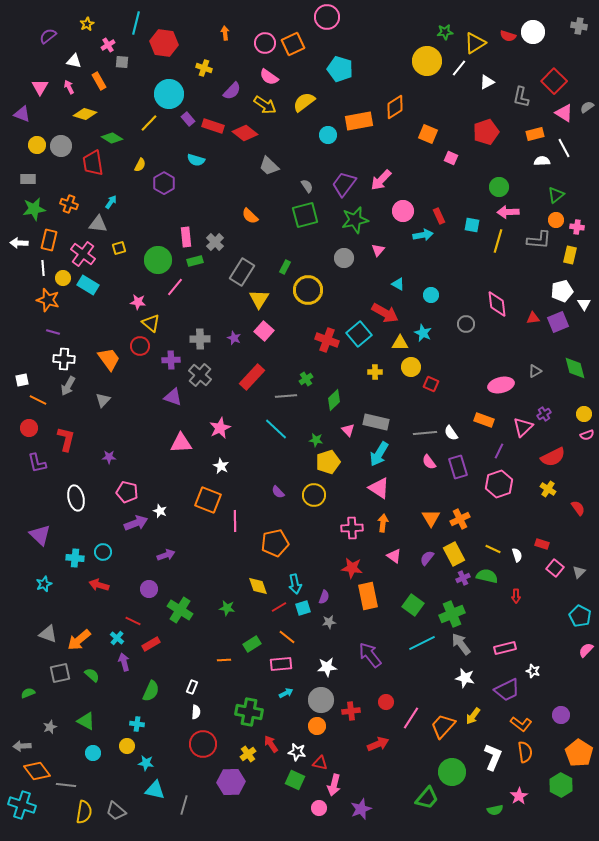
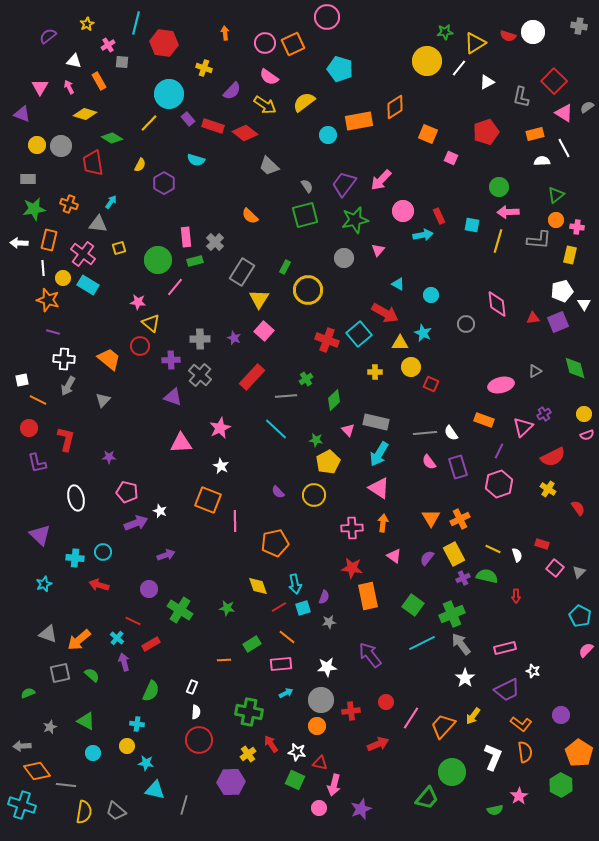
orange trapezoid at (109, 359): rotated 15 degrees counterclockwise
yellow pentagon at (328, 462): rotated 10 degrees counterclockwise
white star at (465, 678): rotated 24 degrees clockwise
red circle at (203, 744): moved 4 px left, 4 px up
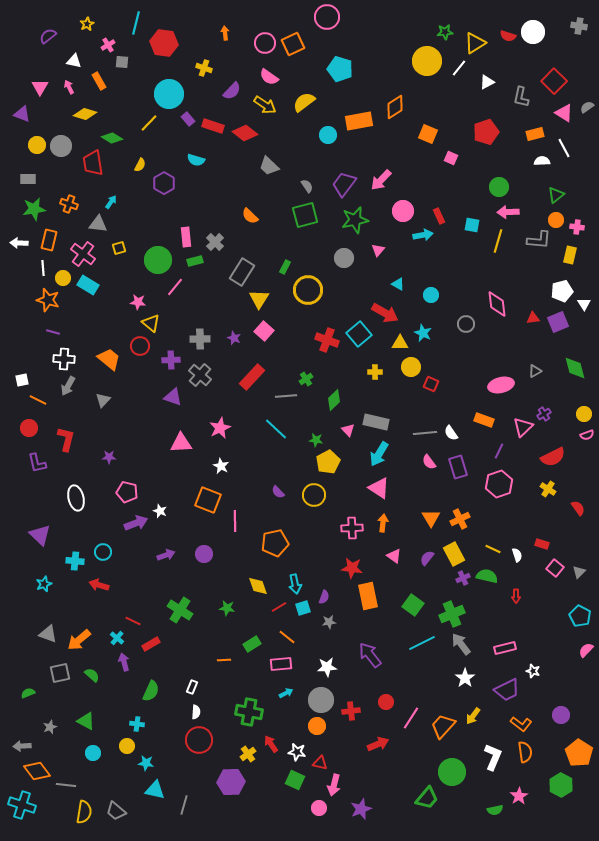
cyan cross at (75, 558): moved 3 px down
purple circle at (149, 589): moved 55 px right, 35 px up
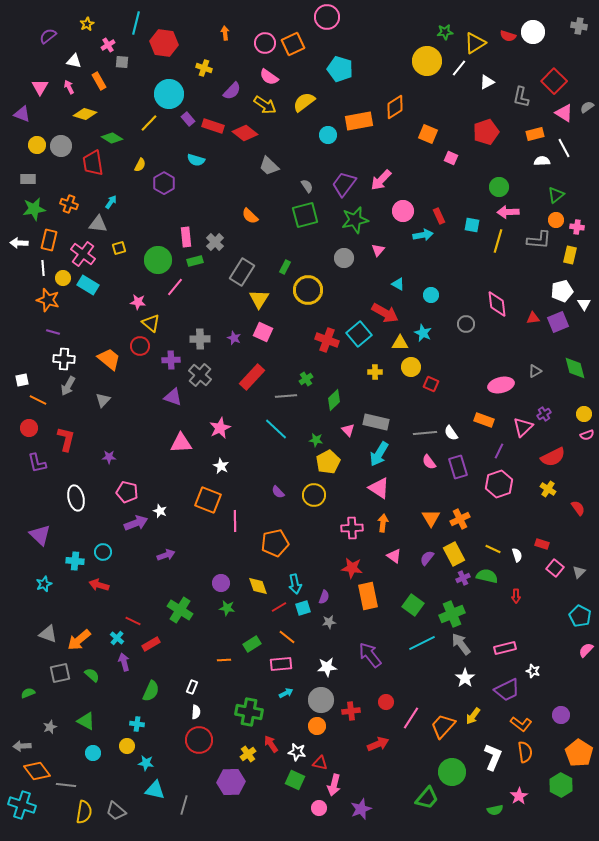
pink square at (264, 331): moved 1 px left, 1 px down; rotated 18 degrees counterclockwise
purple circle at (204, 554): moved 17 px right, 29 px down
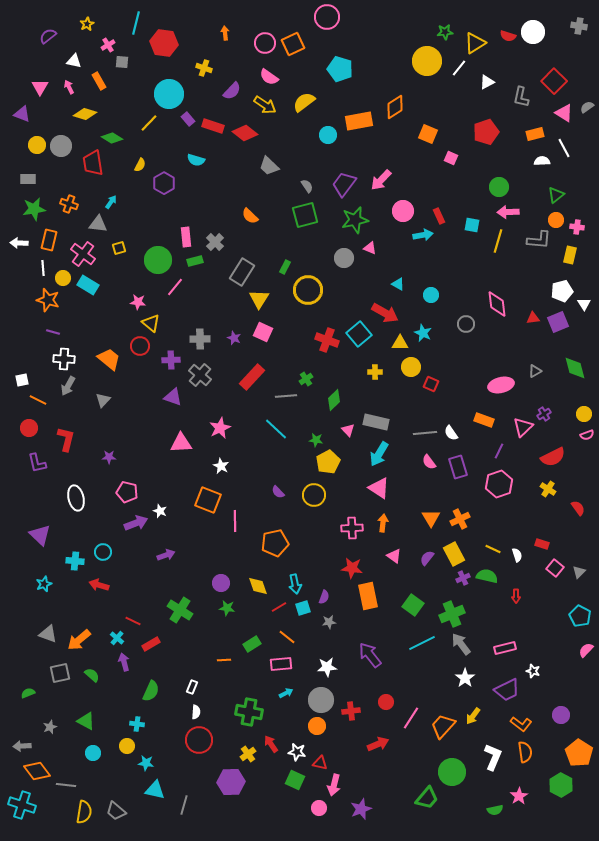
pink triangle at (378, 250): moved 8 px left, 2 px up; rotated 48 degrees counterclockwise
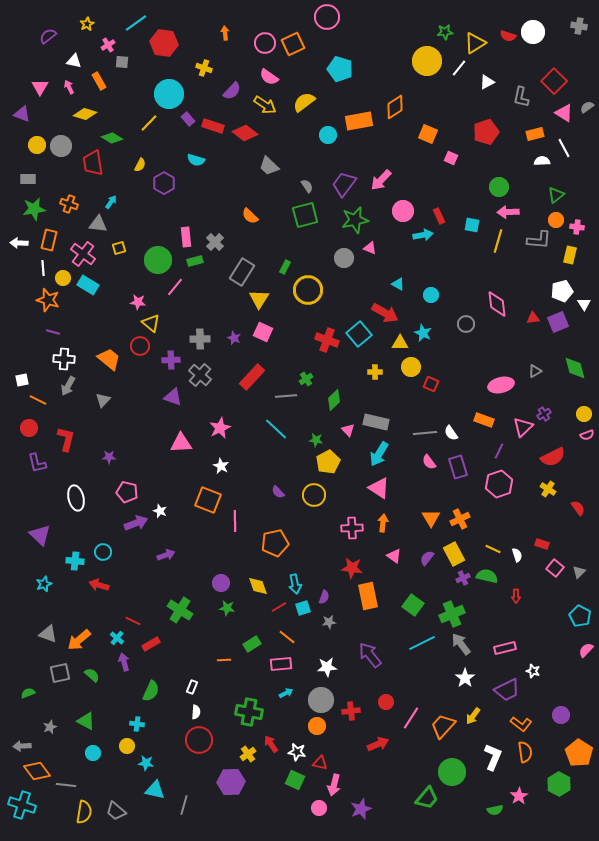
cyan line at (136, 23): rotated 40 degrees clockwise
green hexagon at (561, 785): moved 2 px left, 1 px up
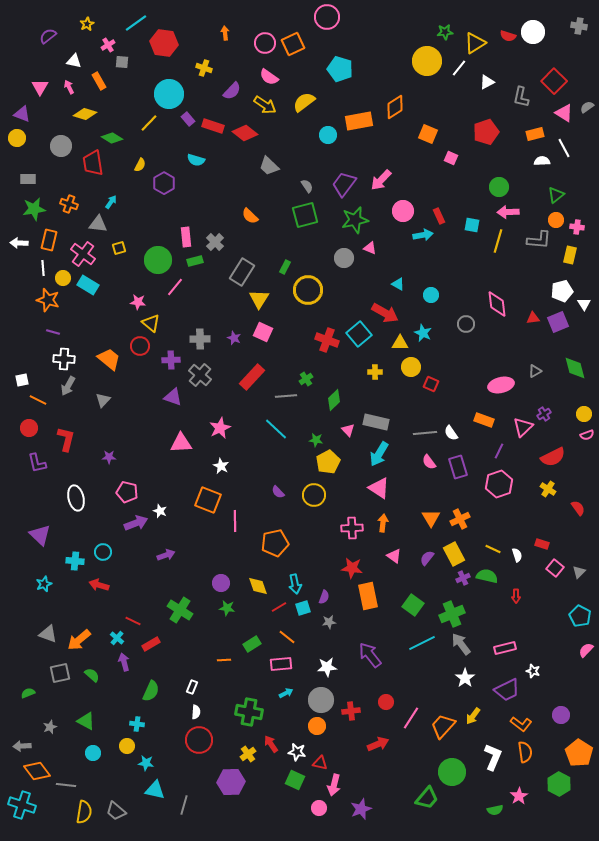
yellow circle at (37, 145): moved 20 px left, 7 px up
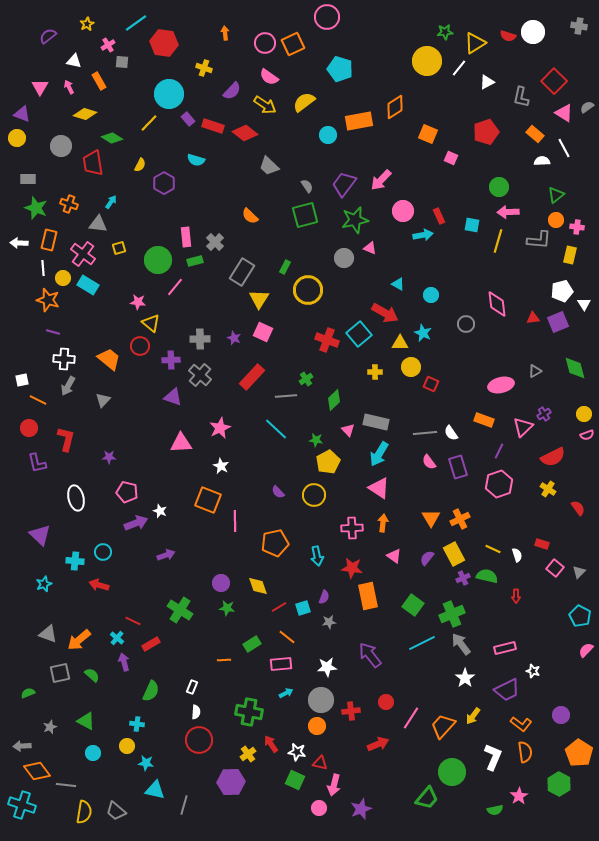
orange rectangle at (535, 134): rotated 54 degrees clockwise
green star at (34, 209): moved 2 px right, 1 px up; rotated 30 degrees clockwise
cyan arrow at (295, 584): moved 22 px right, 28 px up
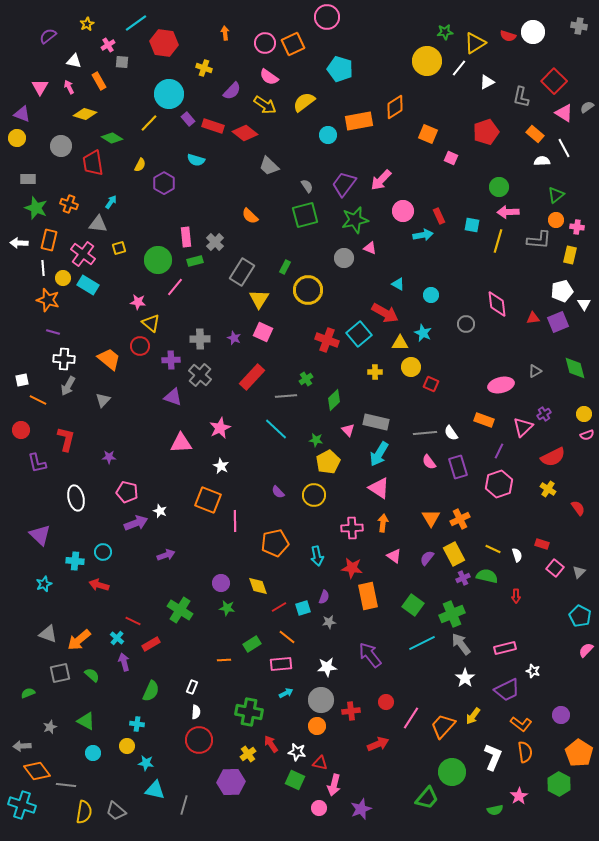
red circle at (29, 428): moved 8 px left, 2 px down
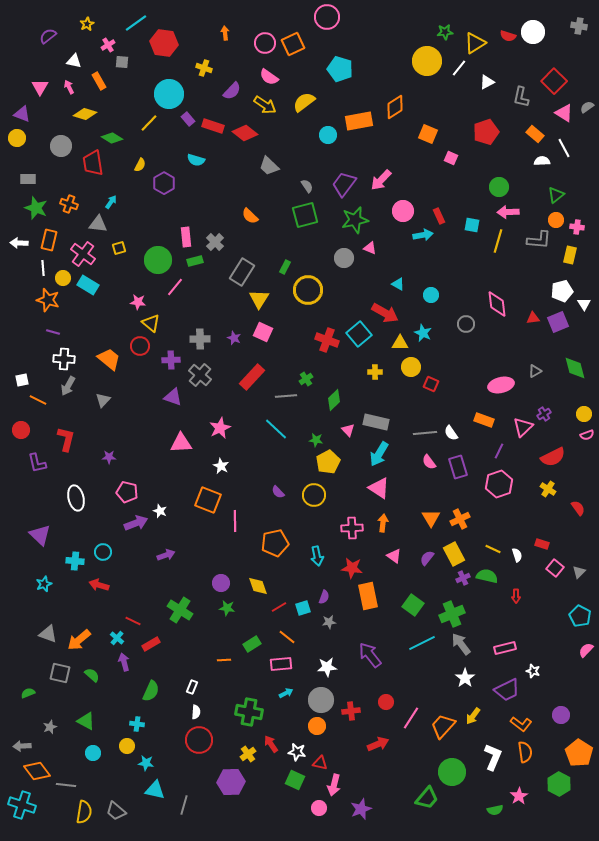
gray square at (60, 673): rotated 25 degrees clockwise
